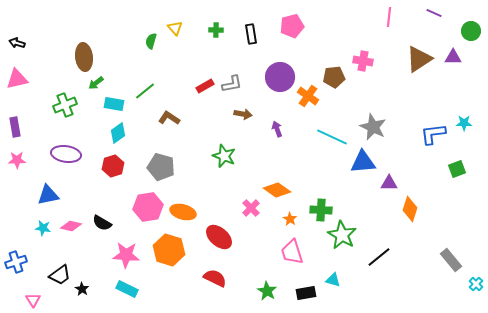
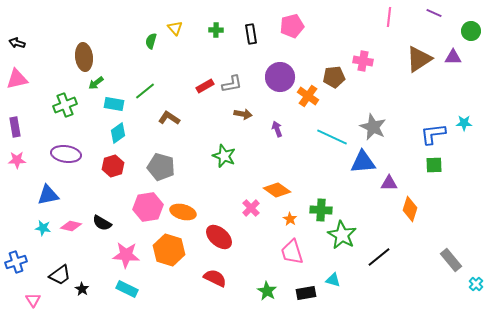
green square at (457, 169): moved 23 px left, 4 px up; rotated 18 degrees clockwise
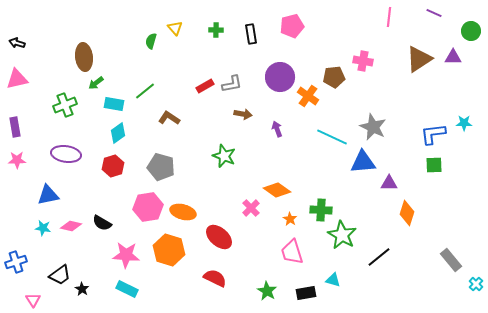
orange diamond at (410, 209): moved 3 px left, 4 px down
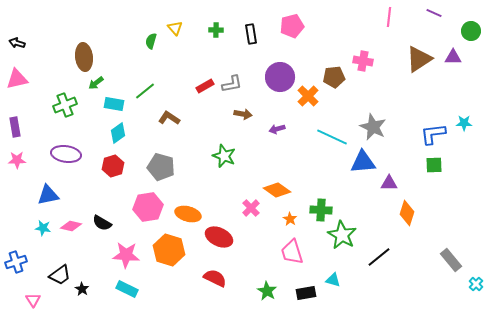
orange cross at (308, 96): rotated 10 degrees clockwise
purple arrow at (277, 129): rotated 84 degrees counterclockwise
orange ellipse at (183, 212): moved 5 px right, 2 px down
red ellipse at (219, 237): rotated 16 degrees counterclockwise
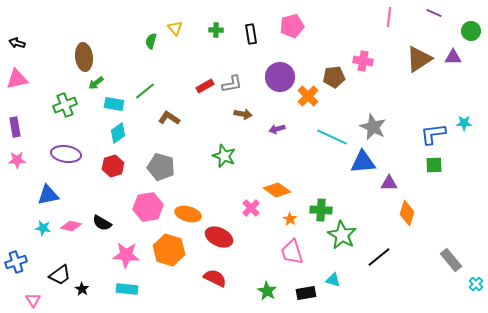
cyan rectangle at (127, 289): rotated 20 degrees counterclockwise
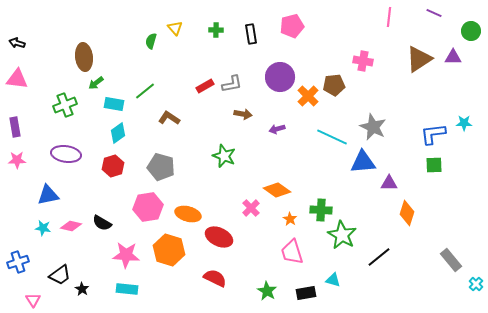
brown pentagon at (334, 77): moved 8 px down
pink triangle at (17, 79): rotated 20 degrees clockwise
blue cross at (16, 262): moved 2 px right
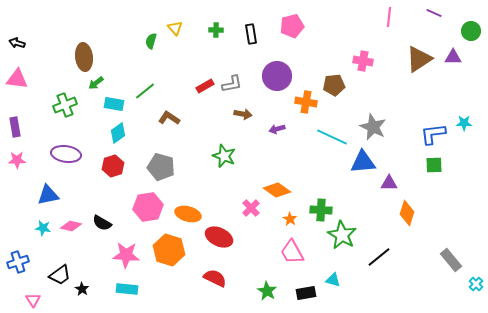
purple circle at (280, 77): moved 3 px left, 1 px up
orange cross at (308, 96): moved 2 px left, 6 px down; rotated 35 degrees counterclockwise
pink trapezoid at (292, 252): rotated 12 degrees counterclockwise
